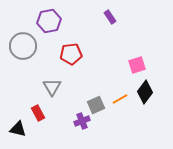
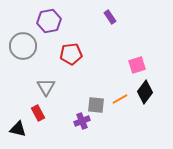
gray triangle: moved 6 px left
gray square: rotated 30 degrees clockwise
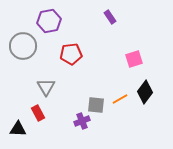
pink square: moved 3 px left, 6 px up
black triangle: rotated 12 degrees counterclockwise
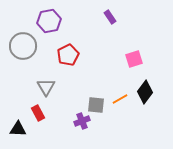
red pentagon: moved 3 px left, 1 px down; rotated 20 degrees counterclockwise
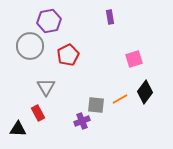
purple rectangle: rotated 24 degrees clockwise
gray circle: moved 7 px right
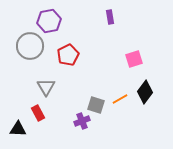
gray square: rotated 12 degrees clockwise
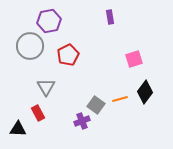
orange line: rotated 14 degrees clockwise
gray square: rotated 18 degrees clockwise
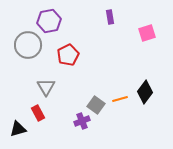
gray circle: moved 2 px left, 1 px up
pink square: moved 13 px right, 26 px up
black triangle: rotated 18 degrees counterclockwise
